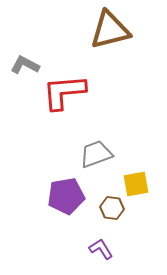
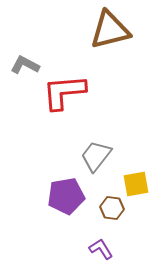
gray trapezoid: moved 2 px down; rotated 32 degrees counterclockwise
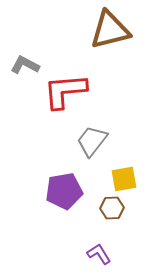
red L-shape: moved 1 px right, 1 px up
gray trapezoid: moved 4 px left, 15 px up
yellow square: moved 12 px left, 5 px up
purple pentagon: moved 2 px left, 5 px up
brown hexagon: rotated 10 degrees counterclockwise
purple L-shape: moved 2 px left, 5 px down
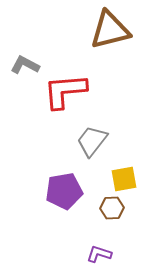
purple L-shape: rotated 40 degrees counterclockwise
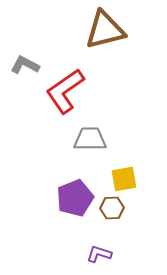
brown triangle: moved 5 px left
red L-shape: rotated 30 degrees counterclockwise
gray trapezoid: moved 2 px left, 2 px up; rotated 52 degrees clockwise
purple pentagon: moved 11 px right, 7 px down; rotated 12 degrees counterclockwise
